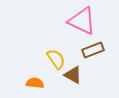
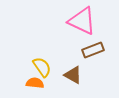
yellow semicircle: moved 14 px left, 8 px down
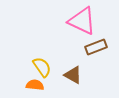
brown rectangle: moved 3 px right, 3 px up
orange semicircle: moved 2 px down
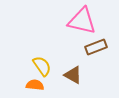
pink triangle: rotated 12 degrees counterclockwise
yellow semicircle: moved 1 px up
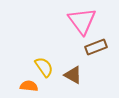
pink triangle: rotated 40 degrees clockwise
yellow semicircle: moved 2 px right, 1 px down
orange semicircle: moved 6 px left, 1 px down
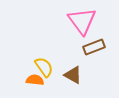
brown rectangle: moved 2 px left
orange semicircle: moved 6 px right, 6 px up
